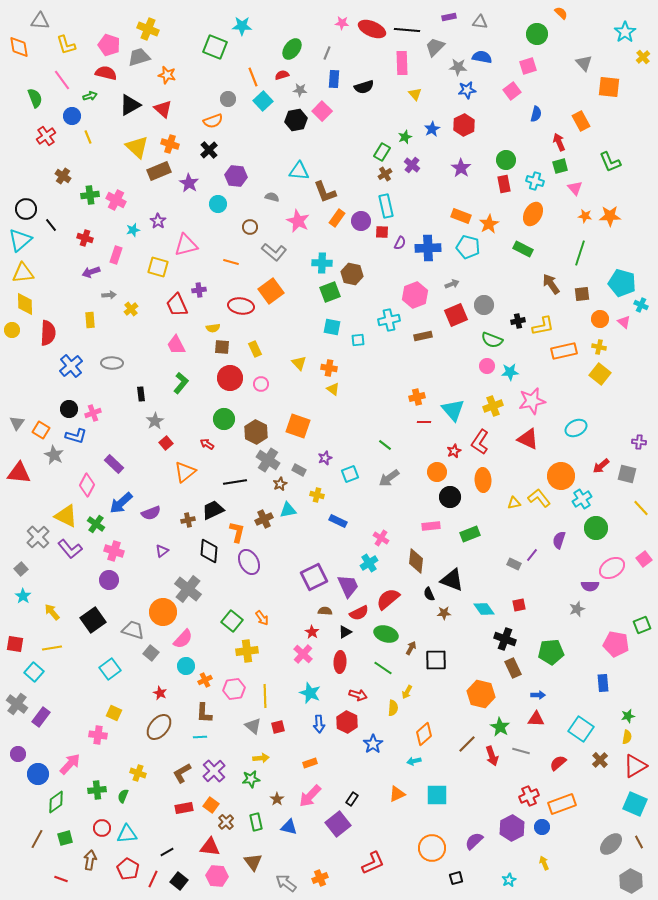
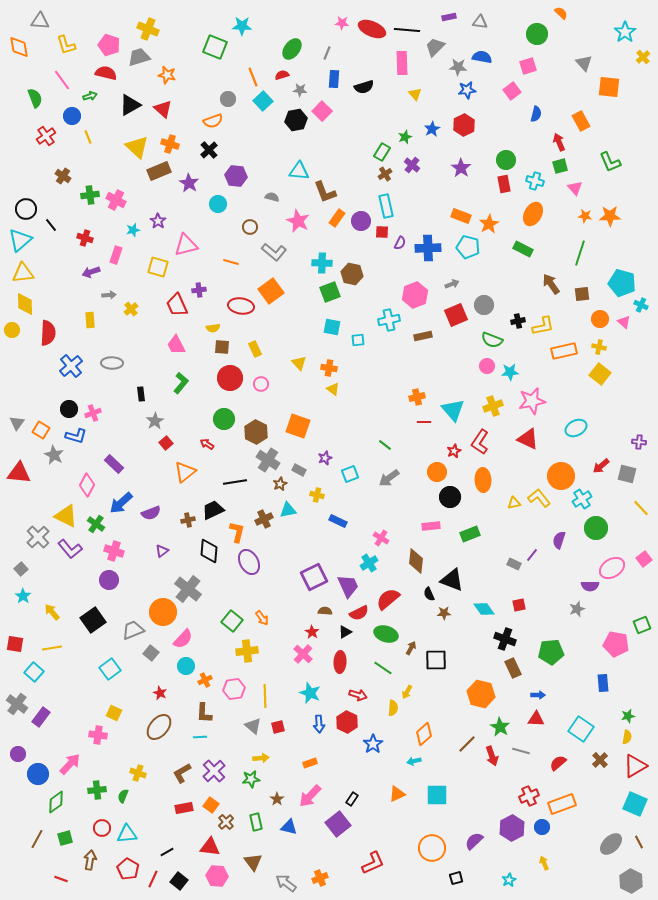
gray trapezoid at (133, 630): rotated 40 degrees counterclockwise
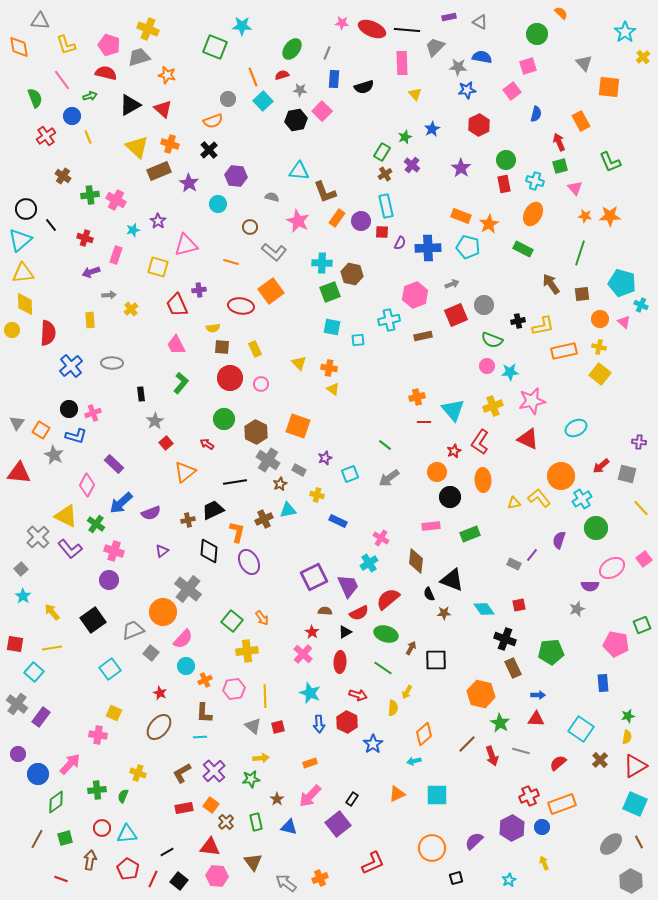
gray triangle at (480, 22): rotated 21 degrees clockwise
red hexagon at (464, 125): moved 15 px right
green star at (500, 727): moved 4 px up
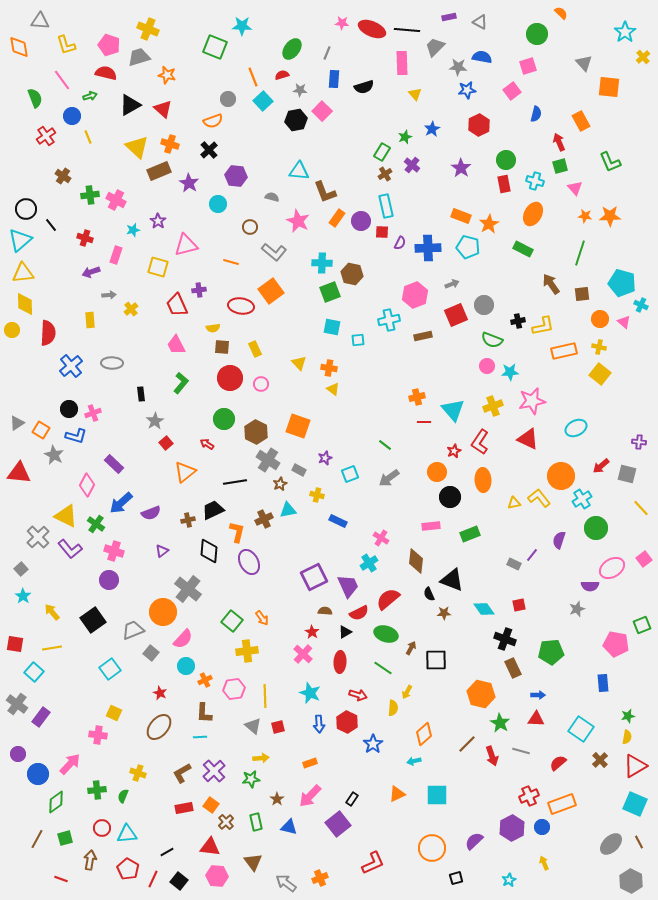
gray triangle at (17, 423): rotated 21 degrees clockwise
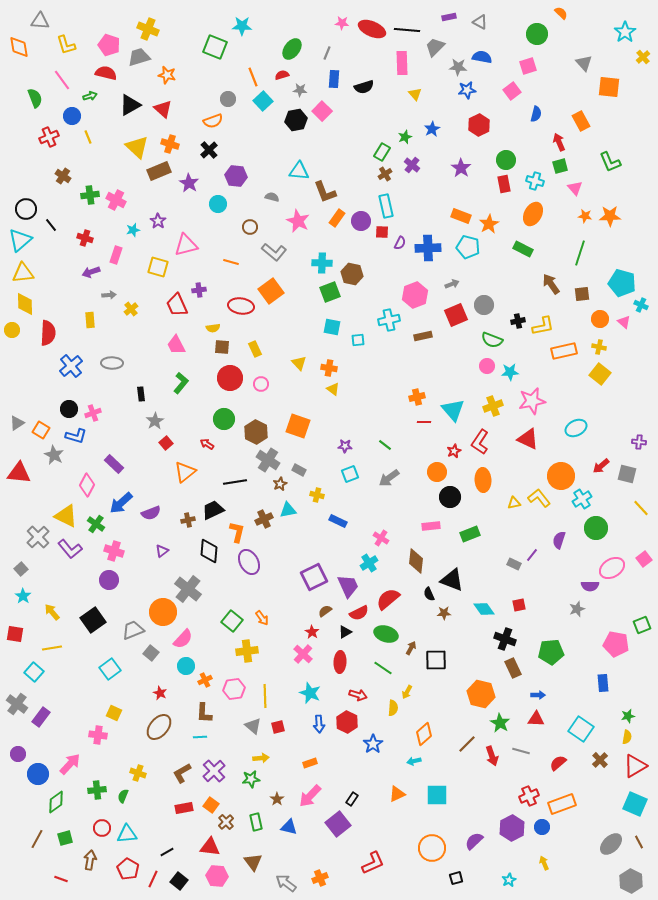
red cross at (46, 136): moved 3 px right, 1 px down; rotated 12 degrees clockwise
purple star at (325, 458): moved 20 px right, 12 px up; rotated 24 degrees clockwise
brown semicircle at (325, 611): rotated 40 degrees counterclockwise
red square at (15, 644): moved 10 px up
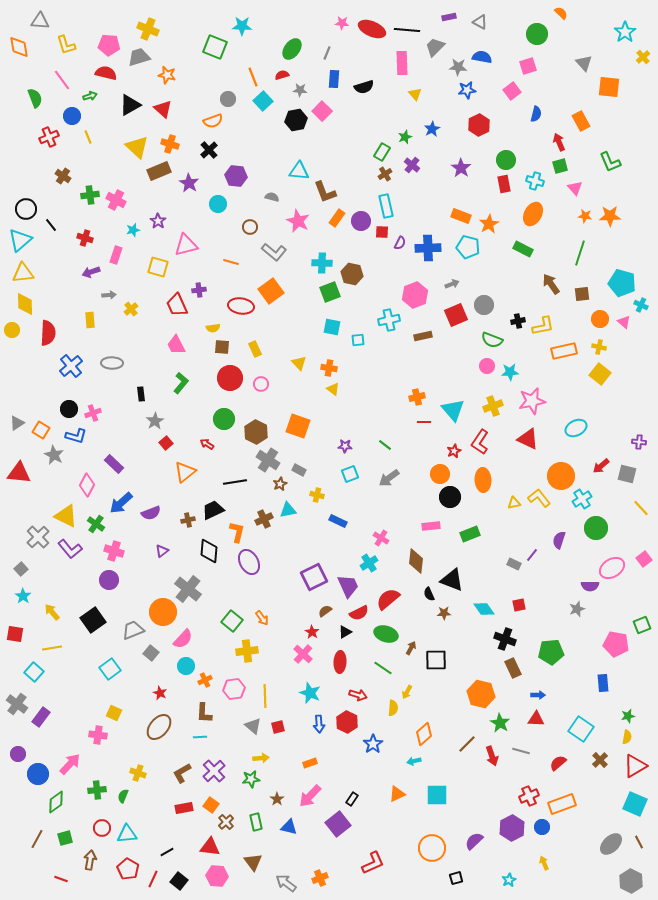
pink pentagon at (109, 45): rotated 15 degrees counterclockwise
orange circle at (437, 472): moved 3 px right, 2 px down
